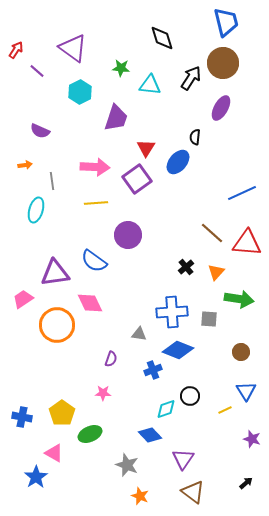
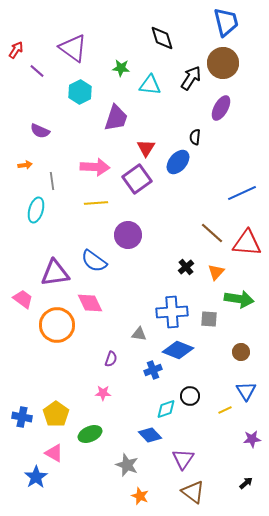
pink trapezoid at (23, 299): rotated 70 degrees clockwise
yellow pentagon at (62, 413): moved 6 px left, 1 px down
purple star at (252, 439): rotated 24 degrees counterclockwise
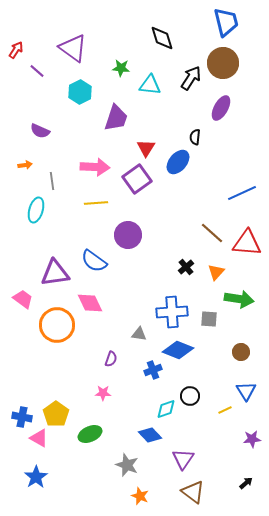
pink triangle at (54, 453): moved 15 px left, 15 px up
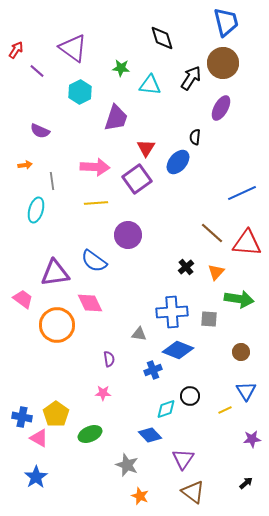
purple semicircle at (111, 359): moved 2 px left; rotated 28 degrees counterclockwise
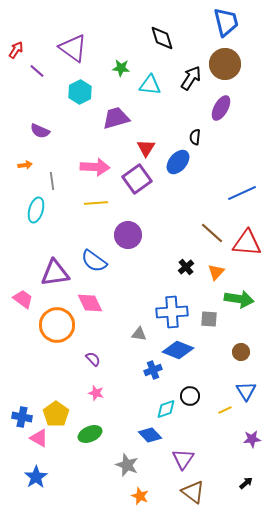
brown circle at (223, 63): moved 2 px right, 1 px down
purple trapezoid at (116, 118): rotated 124 degrees counterclockwise
purple semicircle at (109, 359): moved 16 px left; rotated 35 degrees counterclockwise
pink star at (103, 393): moved 7 px left; rotated 14 degrees clockwise
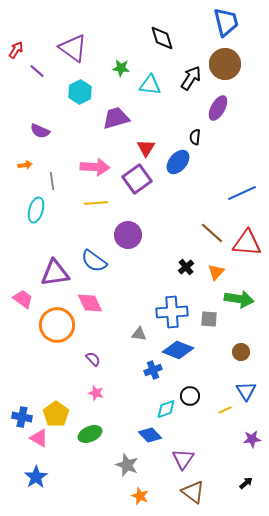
purple ellipse at (221, 108): moved 3 px left
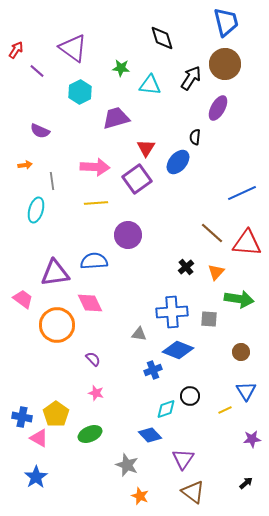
blue semicircle at (94, 261): rotated 140 degrees clockwise
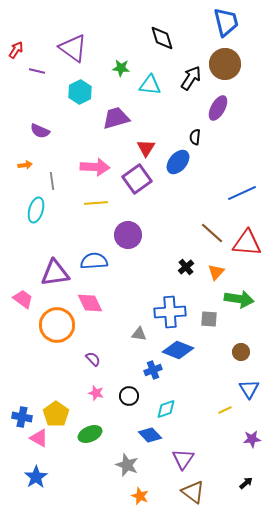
purple line at (37, 71): rotated 28 degrees counterclockwise
blue cross at (172, 312): moved 2 px left
blue triangle at (246, 391): moved 3 px right, 2 px up
black circle at (190, 396): moved 61 px left
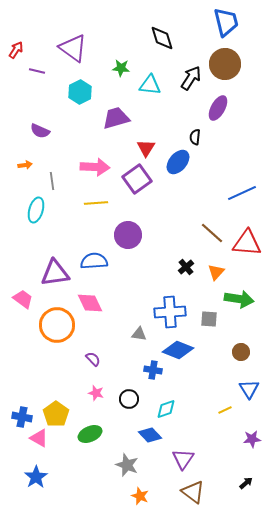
blue cross at (153, 370): rotated 30 degrees clockwise
black circle at (129, 396): moved 3 px down
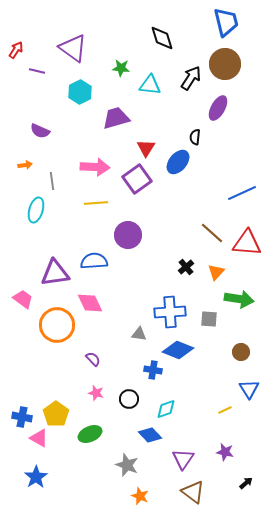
purple star at (252, 439): moved 27 px left, 13 px down; rotated 18 degrees clockwise
